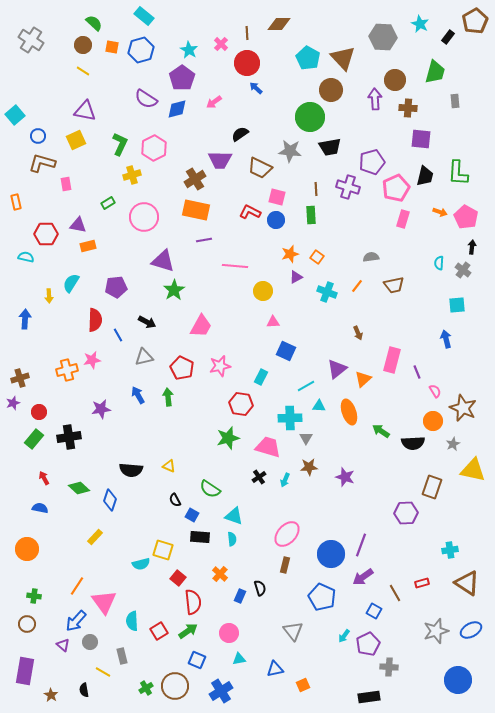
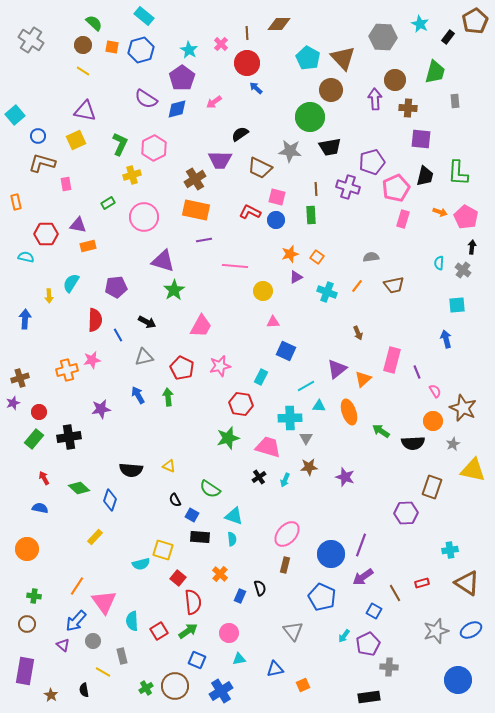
gray circle at (90, 642): moved 3 px right, 1 px up
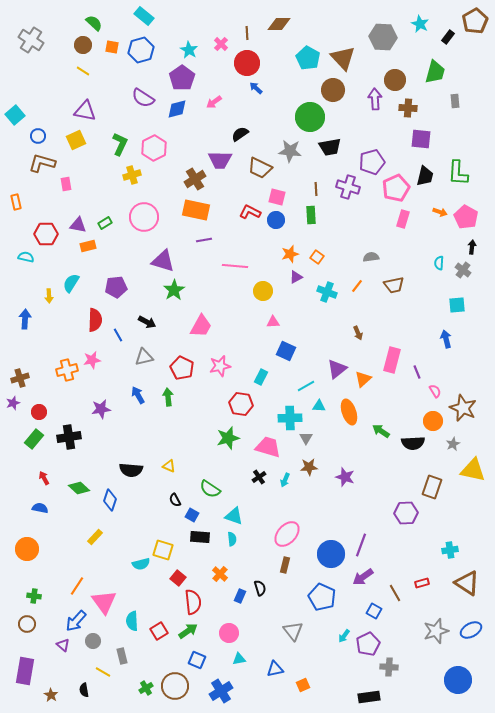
brown circle at (331, 90): moved 2 px right
purple semicircle at (146, 99): moved 3 px left, 1 px up
green rectangle at (108, 203): moved 3 px left, 20 px down
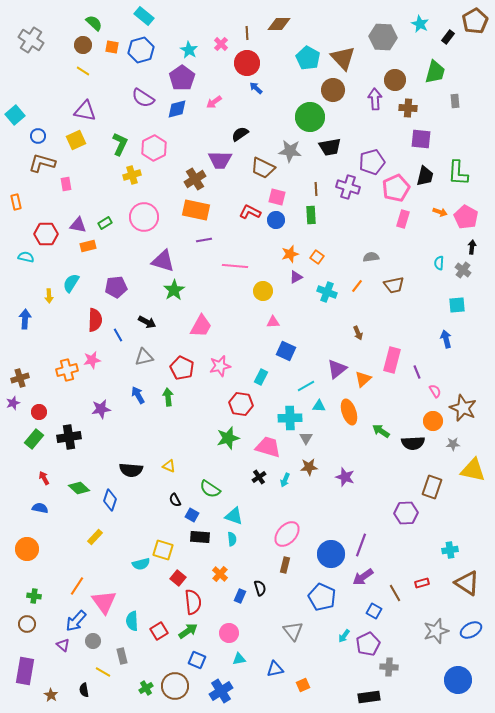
brown trapezoid at (260, 168): moved 3 px right
gray star at (453, 444): rotated 24 degrees clockwise
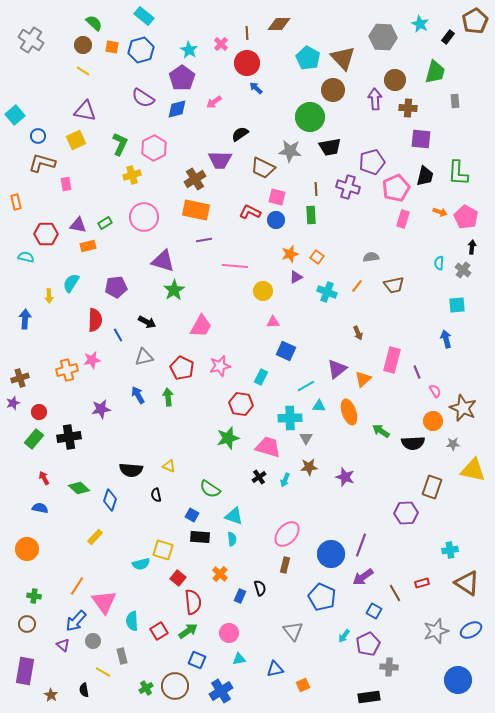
black semicircle at (175, 500): moved 19 px left, 5 px up; rotated 16 degrees clockwise
